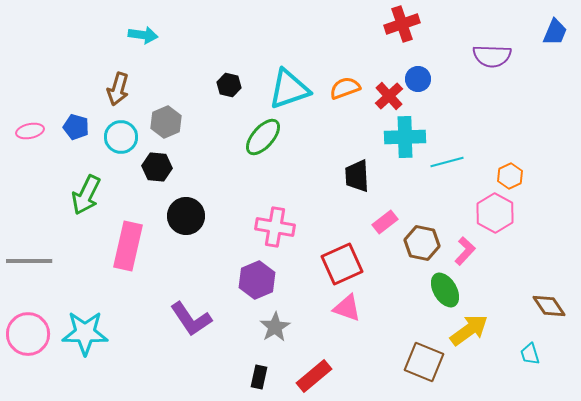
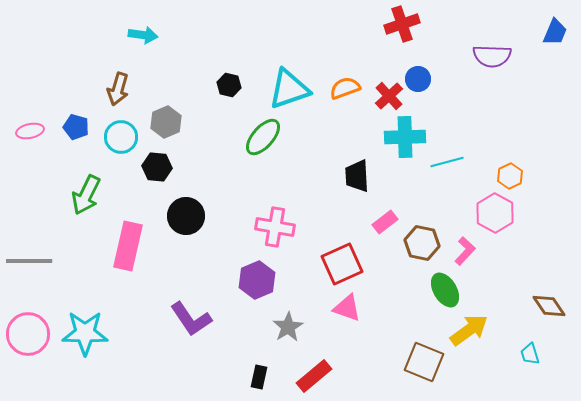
gray star at (275, 327): moved 13 px right
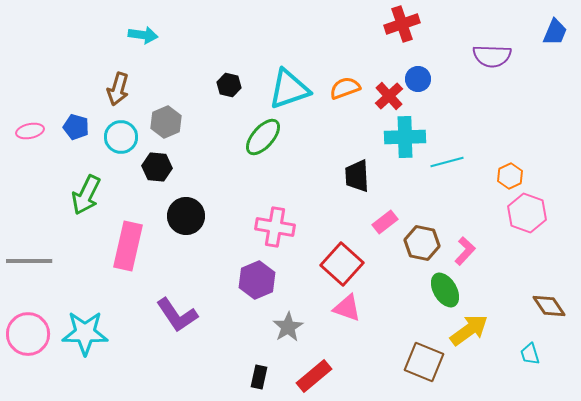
pink hexagon at (495, 213): moved 32 px right; rotated 9 degrees counterclockwise
red square at (342, 264): rotated 24 degrees counterclockwise
purple L-shape at (191, 319): moved 14 px left, 4 px up
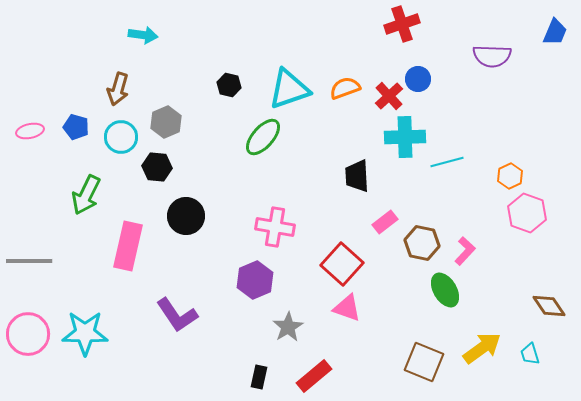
purple hexagon at (257, 280): moved 2 px left
yellow arrow at (469, 330): moved 13 px right, 18 px down
